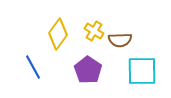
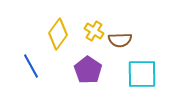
blue line: moved 2 px left, 1 px up
cyan square: moved 3 px down
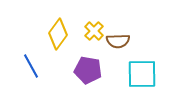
yellow cross: rotated 12 degrees clockwise
brown semicircle: moved 2 px left, 1 px down
purple pentagon: rotated 24 degrees counterclockwise
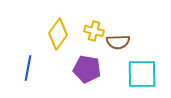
yellow cross: rotated 30 degrees counterclockwise
brown semicircle: moved 1 px down
blue line: moved 3 px left, 2 px down; rotated 40 degrees clockwise
purple pentagon: moved 1 px left, 1 px up
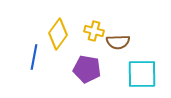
blue line: moved 6 px right, 11 px up
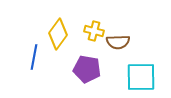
cyan square: moved 1 px left, 3 px down
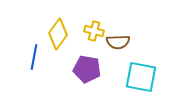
cyan square: rotated 12 degrees clockwise
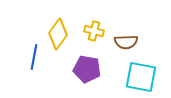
brown semicircle: moved 8 px right
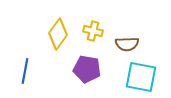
yellow cross: moved 1 px left
brown semicircle: moved 1 px right, 2 px down
blue line: moved 9 px left, 14 px down
